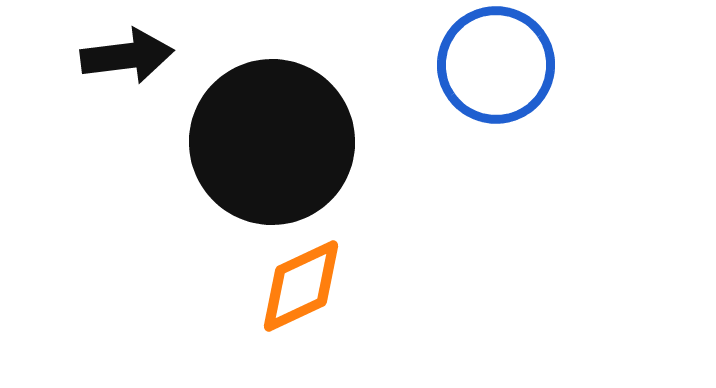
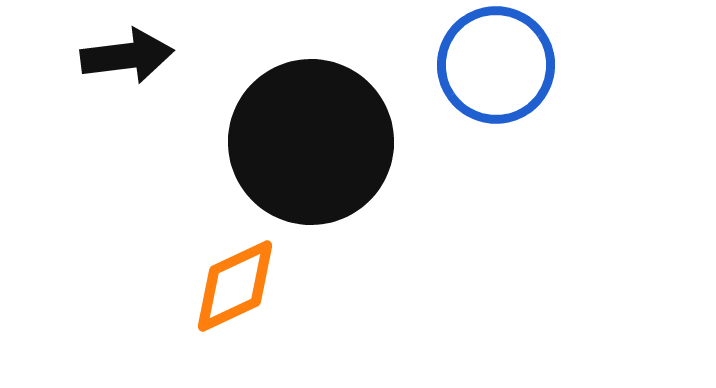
black circle: moved 39 px right
orange diamond: moved 66 px left
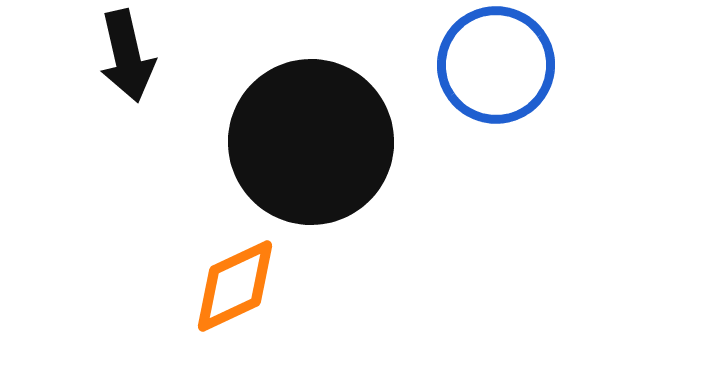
black arrow: rotated 84 degrees clockwise
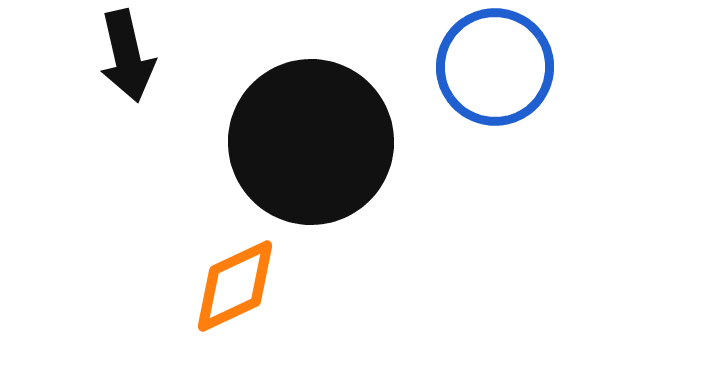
blue circle: moved 1 px left, 2 px down
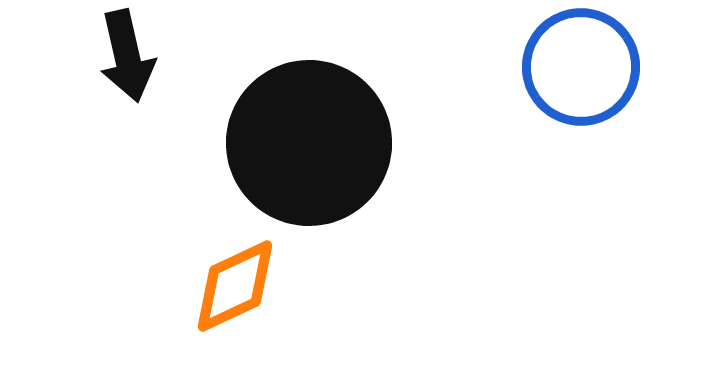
blue circle: moved 86 px right
black circle: moved 2 px left, 1 px down
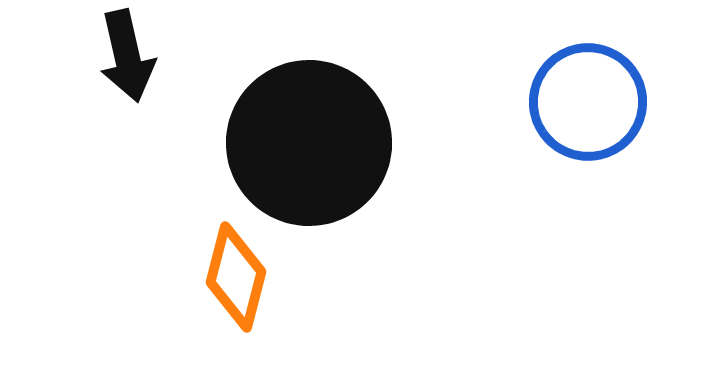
blue circle: moved 7 px right, 35 px down
orange diamond: moved 1 px right, 9 px up; rotated 50 degrees counterclockwise
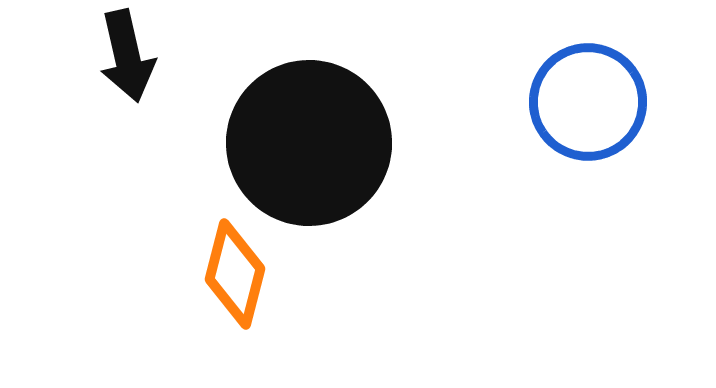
orange diamond: moved 1 px left, 3 px up
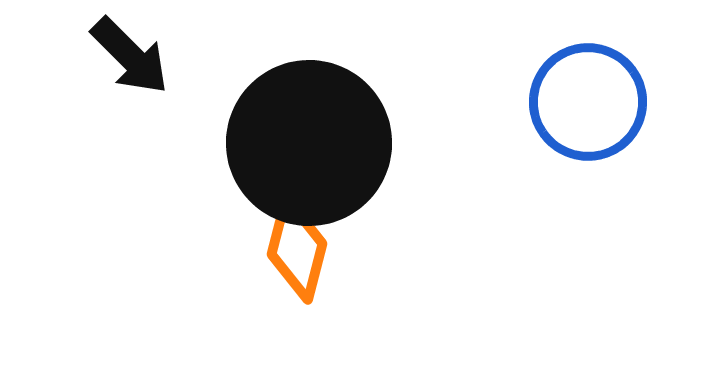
black arrow: moved 3 px right; rotated 32 degrees counterclockwise
orange diamond: moved 62 px right, 25 px up
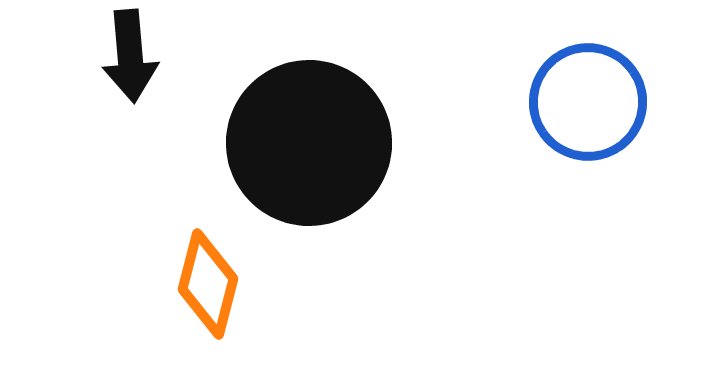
black arrow: rotated 40 degrees clockwise
orange diamond: moved 89 px left, 35 px down
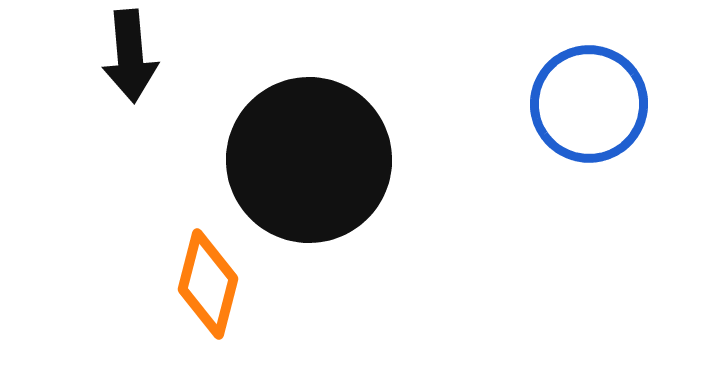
blue circle: moved 1 px right, 2 px down
black circle: moved 17 px down
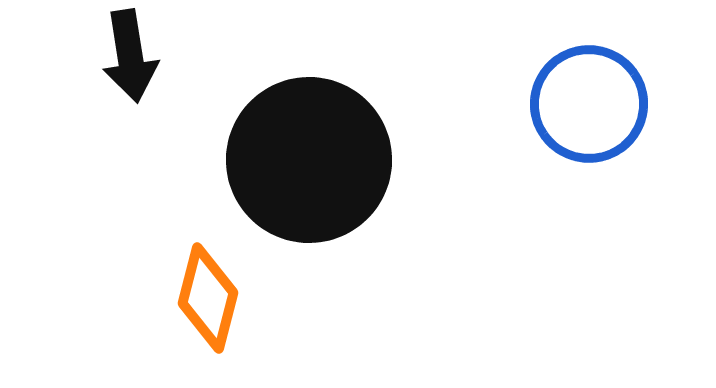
black arrow: rotated 4 degrees counterclockwise
orange diamond: moved 14 px down
